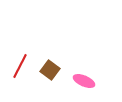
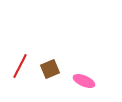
brown square: moved 1 px up; rotated 30 degrees clockwise
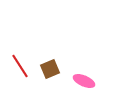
red line: rotated 60 degrees counterclockwise
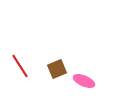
brown square: moved 7 px right
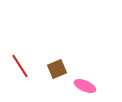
pink ellipse: moved 1 px right, 5 px down
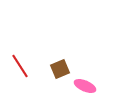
brown square: moved 3 px right
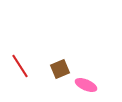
pink ellipse: moved 1 px right, 1 px up
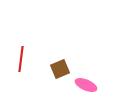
red line: moved 1 px right, 7 px up; rotated 40 degrees clockwise
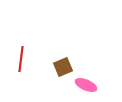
brown square: moved 3 px right, 2 px up
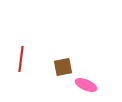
brown square: rotated 12 degrees clockwise
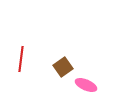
brown square: rotated 24 degrees counterclockwise
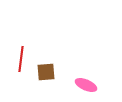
brown square: moved 17 px left, 5 px down; rotated 30 degrees clockwise
